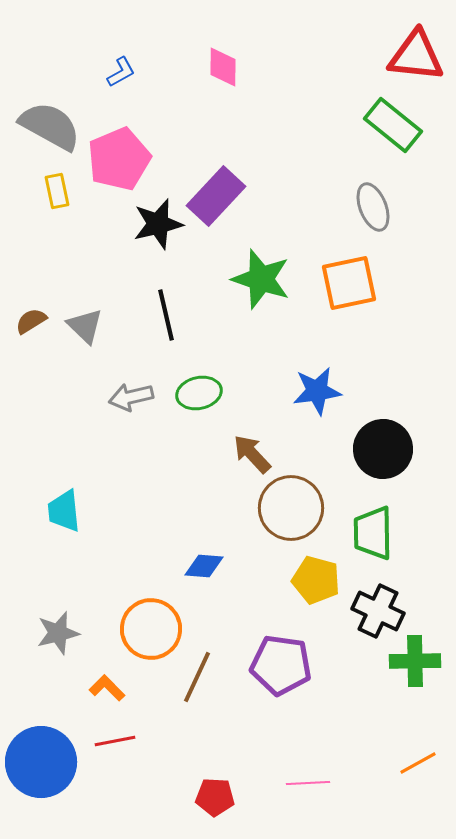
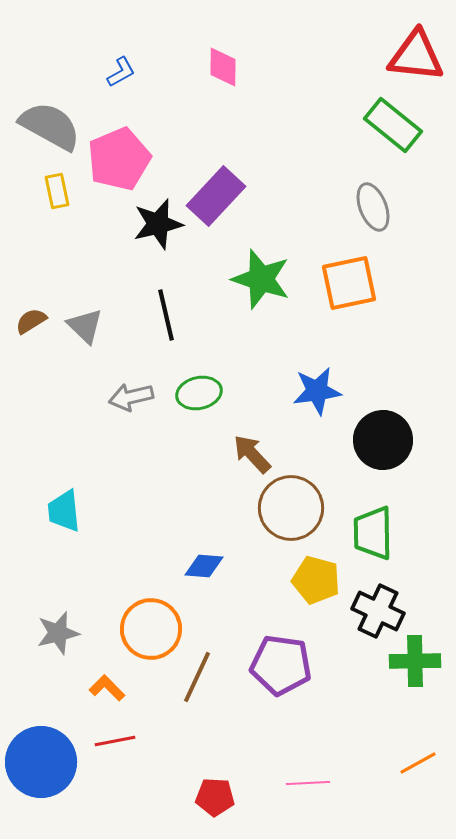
black circle: moved 9 px up
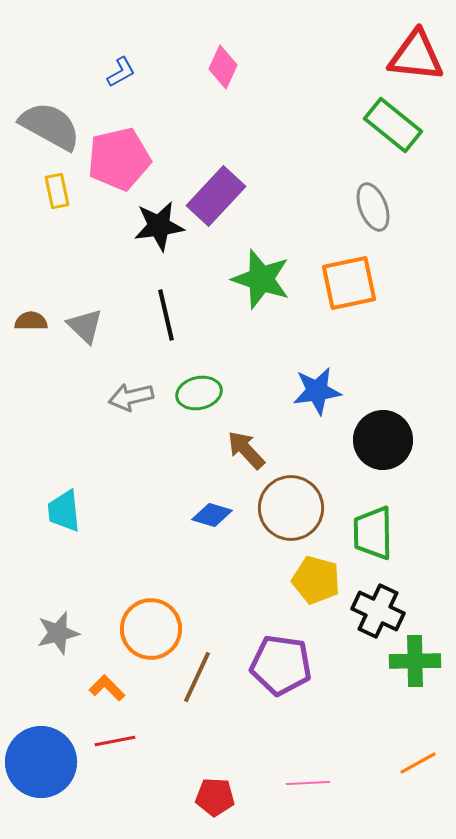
pink diamond: rotated 24 degrees clockwise
pink pentagon: rotated 10 degrees clockwise
black star: moved 1 px right, 2 px down; rotated 6 degrees clockwise
brown semicircle: rotated 32 degrees clockwise
brown arrow: moved 6 px left, 4 px up
blue diamond: moved 8 px right, 51 px up; rotated 12 degrees clockwise
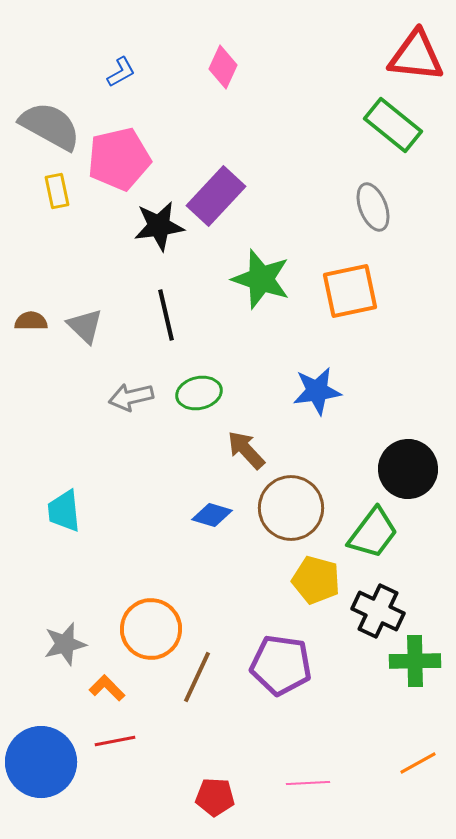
orange square: moved 1 px right, 8 px down
black circle: moved 25 px right, 29 px down
green trapezoid: rotated 142 degrees counterclockwise
gray star: moved 7 px right, 11 px down
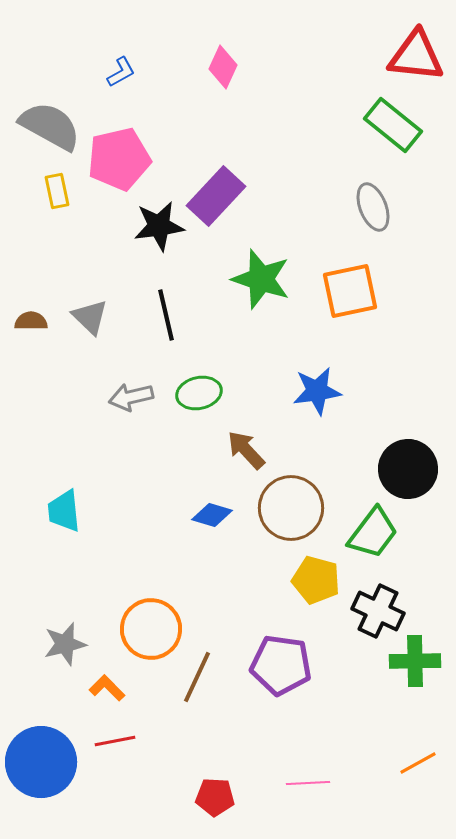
gray triangle: moved 5 px right, 9 px up
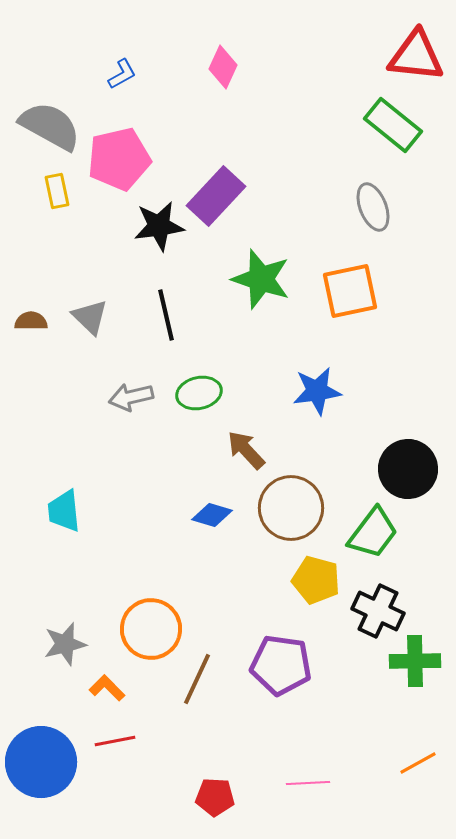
blue L-shape: moved 1 px right, 2 px down
brown line: moved 2 px down
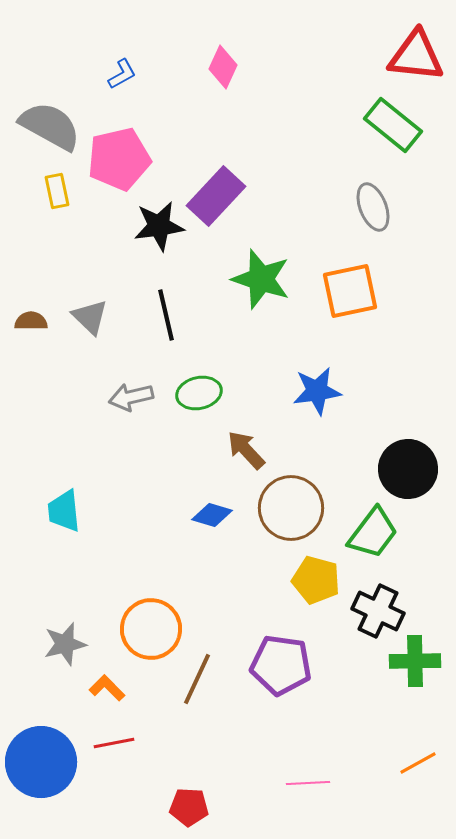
red line: moved 1 px left, 2 px down
red pentagon: moved 26 px left, 10 px down
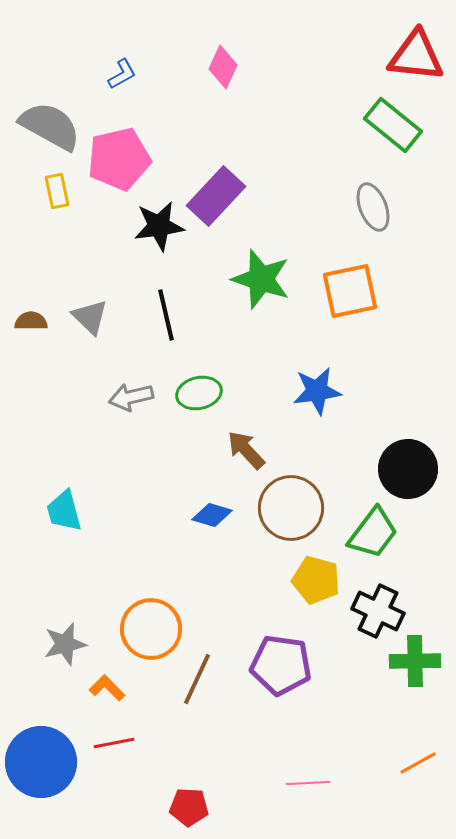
cyan trapezoid: rotated 9 degrees counterclockwise
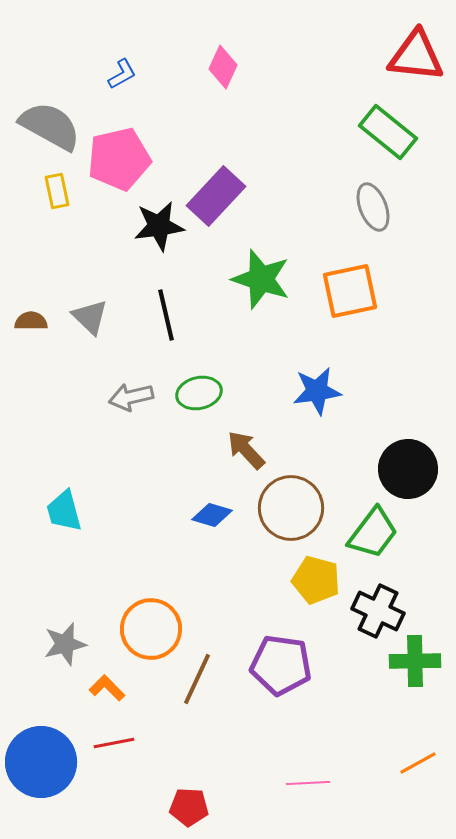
green rectangle: moved 5 px left, 7 px down
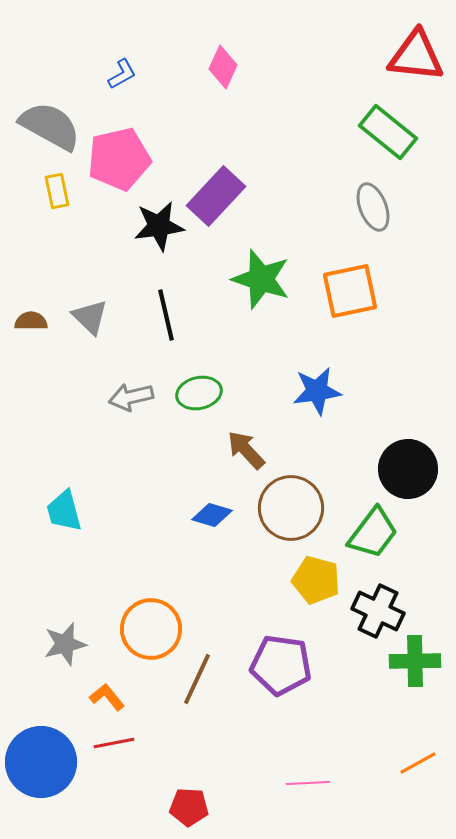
orange L-shape: moved 9 px down; rotated 6 degrees clockwise
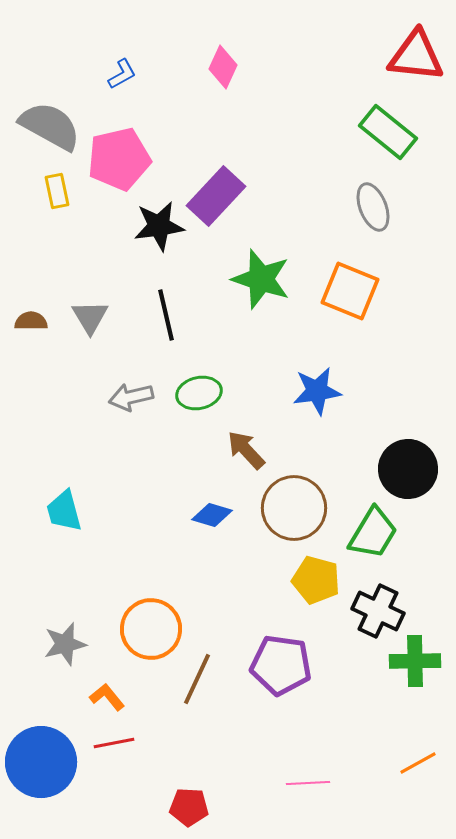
orange square: rotated 34 degrees clockwise
gray triangle: rotated 15 degrees clockwise
brown circle: moved 3 px right
green trapezoid: rotated 6 degrees counterclockwise
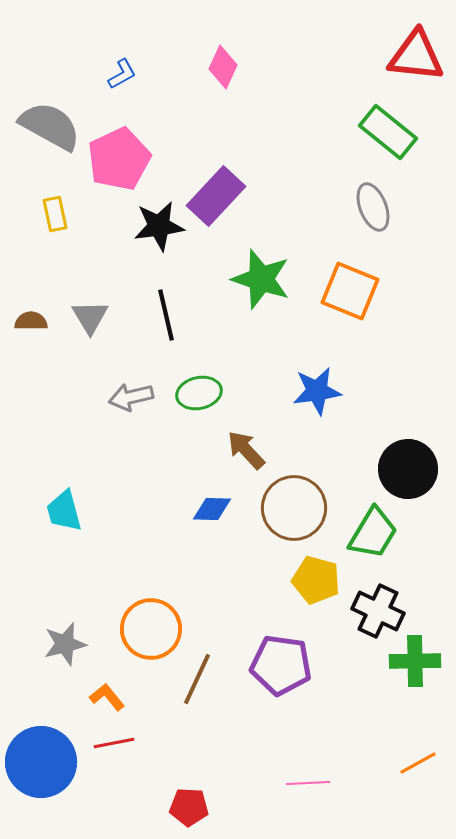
pink pentagon: rotated 12 degrees counterclockwise
yellow rectangle: moved 2 px left, 23 px down
blue diamond: moved 6 px up; rotated 15 degrees counterclockwise
